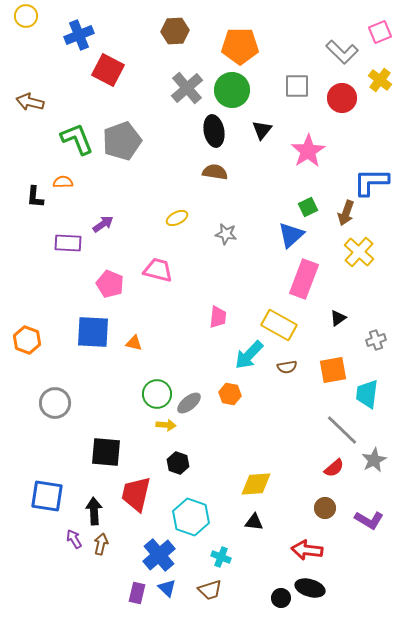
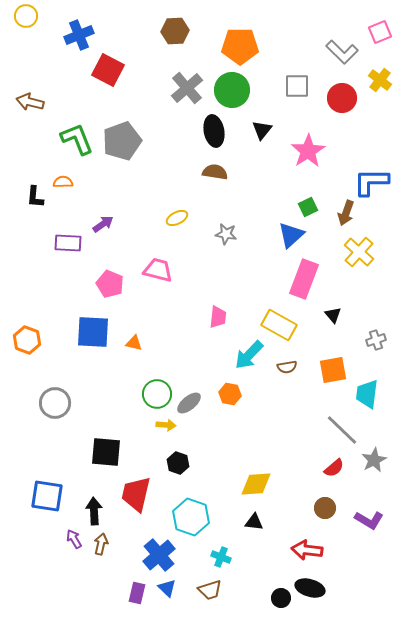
black triangle at (338, 318): moved 5 px left, 3 px up; rotated 36 degrees counterclockwise
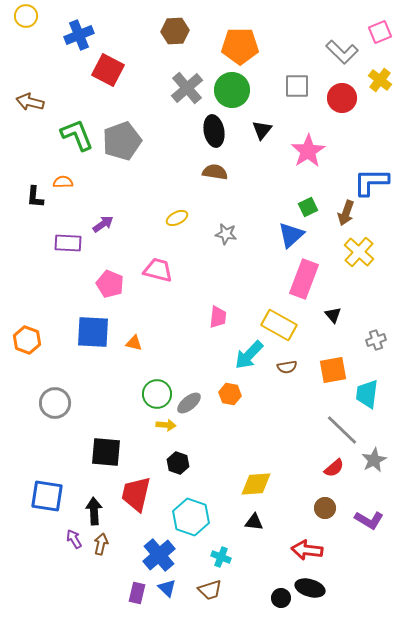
green L-shape at (77, 139): moved 4 px up
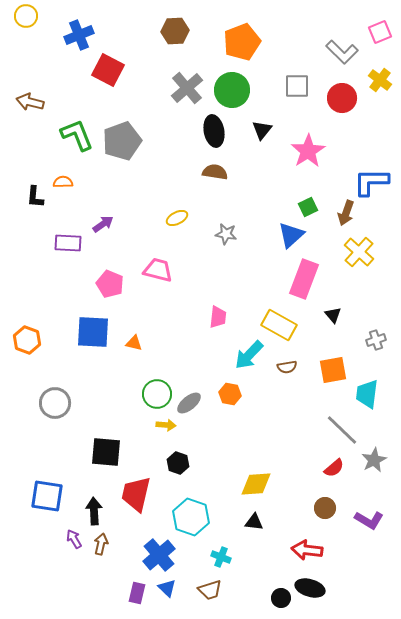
orange pentagon at (240, 46): moved 2 px right, 4 px up; rotated 21 degrees counterclockwise
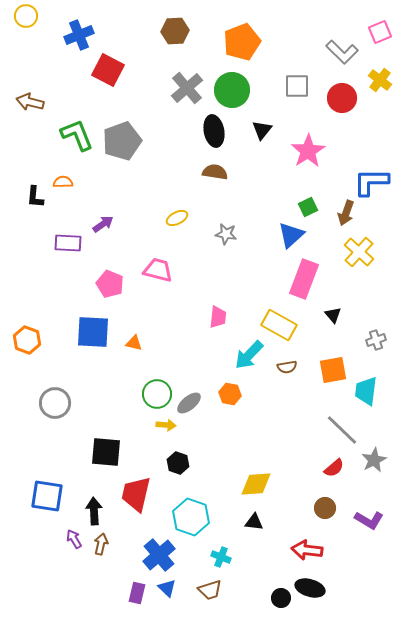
cyan trapezoid at (367, 394): moved 1 px left, 3 px up
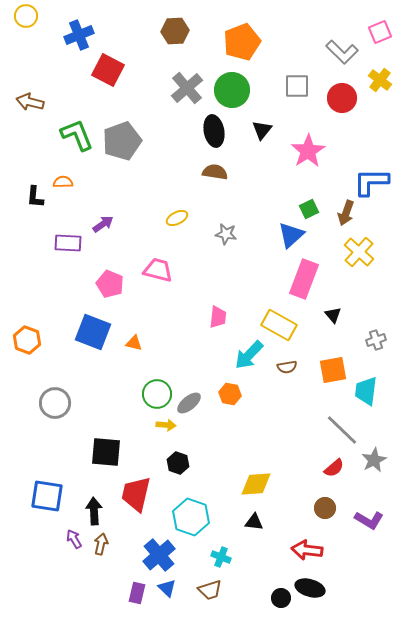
green square at (308, 207): moved 1 px right, 2 px down
blue square at (93, 332): rotated 18 degrees clockwise
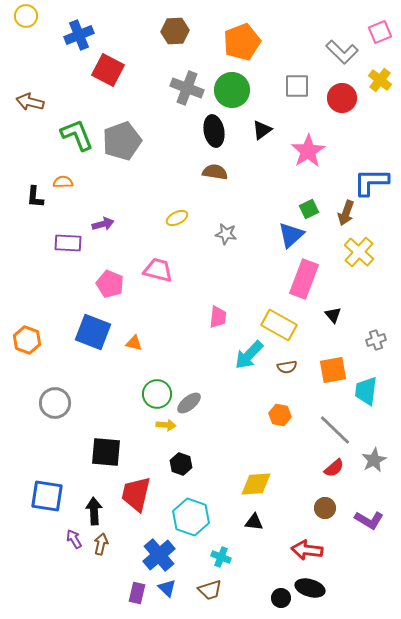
gray cross at (187, 88): rotated 28 degrees counterclockwise
black triangle at (262, 130): rotated 15 degrees clockwise
purple arrow at (103, 224): rotated 20 degrees clockwise
orange hexagon at (230, 394): moved 50 px right, 21 px down
gray line at (342, 430): moved 7 px left
black hexagon at (178, 463): moved 3 px right, 1 px down
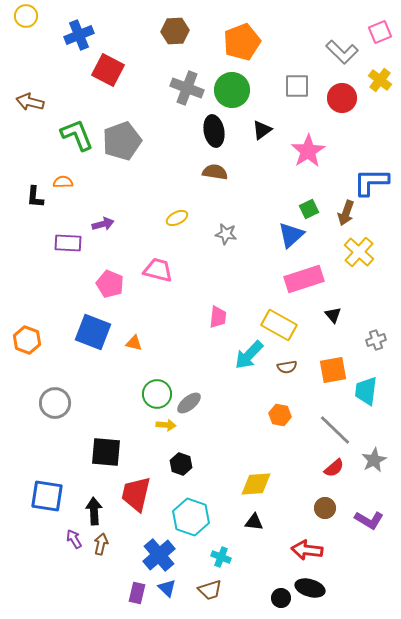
pink rectangle at (304, 279): rotated 51 degrees clockwise
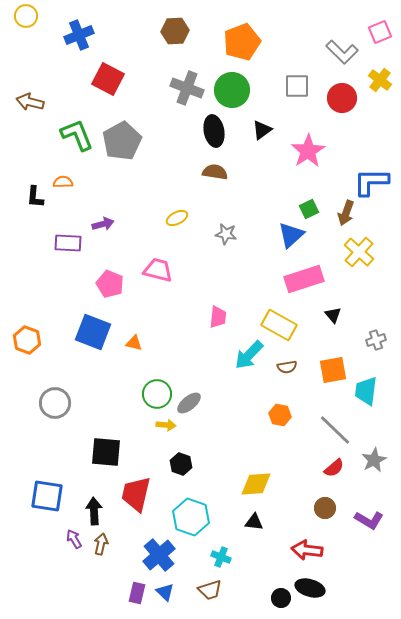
red square at (108, 70): moved 9 px down
gray pentagon at (122, 141): rotated 9 degrees counterclockwise
blue triangle at (167, 588): moved 2 px left, 4 px down
